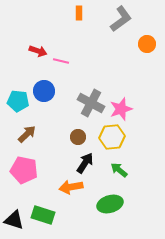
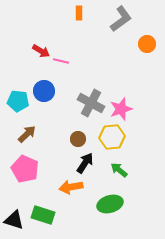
red arrow: moved 3 px right; rotated 12 degrees clockwise
brown circle: moved 2 px down
pink pentagon: moved 1 px right, 1 px up; rotated 12 degrees clockwise
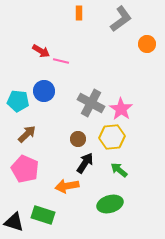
pink star: rotated 20 degrees counterclockwise
orange arrow: moved 4 px left, 1 px up
black triangle: moved 2 px down
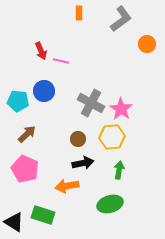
red arrow: rotated 36 degrees clockwise
black arrow: moved 2 px left; rotated 45 degrees clockwise
green arrow: rotated 60 degrees clockwise
black triangle: rotated 15 degrees clockwise
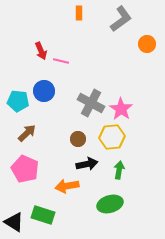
brown arrow: moved 1 px up
black arrow: moved 4 px right, 1 px down
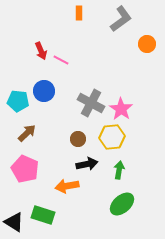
pink line: moved 1 px up; rotated 14 degrees clockwise
green ellipse: moved 12 px right; rotated 25 degrees counterclockwise
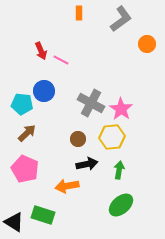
cyan pentagon: moved 4 px right, 3 px down
green ellipse: moved 1 px left, 1 px down
